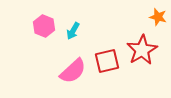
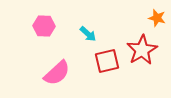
orange star: moved 1 px left, 1 px down
pink hexagon: rotated 20 degrees counterclockwise
cyan arrow: moved 15 px right, 3 px down; rotated 78 degrees counterclockwise
pink semicircle: moved 16 px left, 2 px down
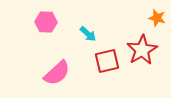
pink hexagon: moved 2 px right, 4 px up
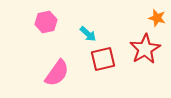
pink hexagon: rotated 15 degrees counterclockwise
red star: moved 3 px right, 1 px up
red square: moved 4 px left, 2 px up
pink semicircle: rotated 12 degrees counterclockwise
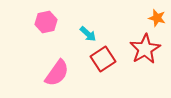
red square: rotated 20 degrees counterclockwise
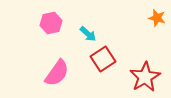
pink hexagon: moved 5 px right, 1 px down
red star: moved 28 px down
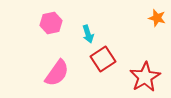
cyan arrow: rotated 30 degrees clockwise
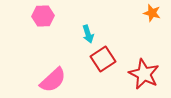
orange star: moved 5 px left, 5 px up
pink hexagon: moved 8 px left, 7 px up; rotated 10 degrees clockwise
pink semicircle: moved 4 px left, 7 px down; rotated 12 degrees clockwise
red star: moved 1 px left, 3 px up; rotated 16 degrees counterclockwise
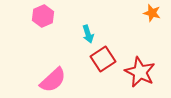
pink hexagon: rotated 20 degrees counterclockwise
red star: moved 4 px left, 2 px up
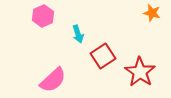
cyan arrow: moved 10 px left
red square: moved 3 px up
red star: rotated 8 degrees clockwise
